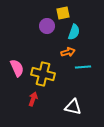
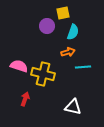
cyan semicircle: moved 1 px left
pink semicircle: moved 2 px right, 2 px up; rotated 48 degrees counterclockwise
red arrow: moved 8 px left
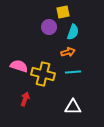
yellow square: moved 1 px up
purple circle: moved 2 px right, 1 px down
cyan line: moved 10 px left, 5 px down
white triangle: rotated 12 degrees counterclockwise
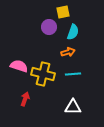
cyan line: moved 2 px down
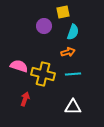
purple circle: moved 5 px left, 1 px up
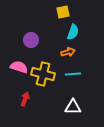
purple circle: moved 13 px left, 14 px down
pink semicircle: moved 1 px down
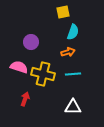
purple circle: moved 2 px down
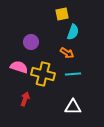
yellow square: moved 1 px left, 2 px down
orange arrow: moved 1 px left, 1 px down; rotated 48 degrees clockwise
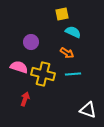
cyan semicircle: rotated 84 degrees counterclockwise
white triangle: moved 15 px right, 3 px down; rotated 18 degrees clockwise
